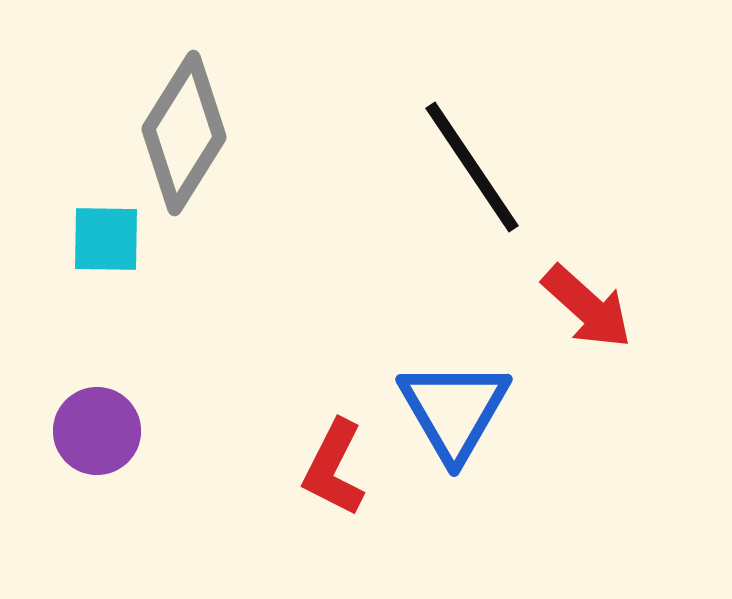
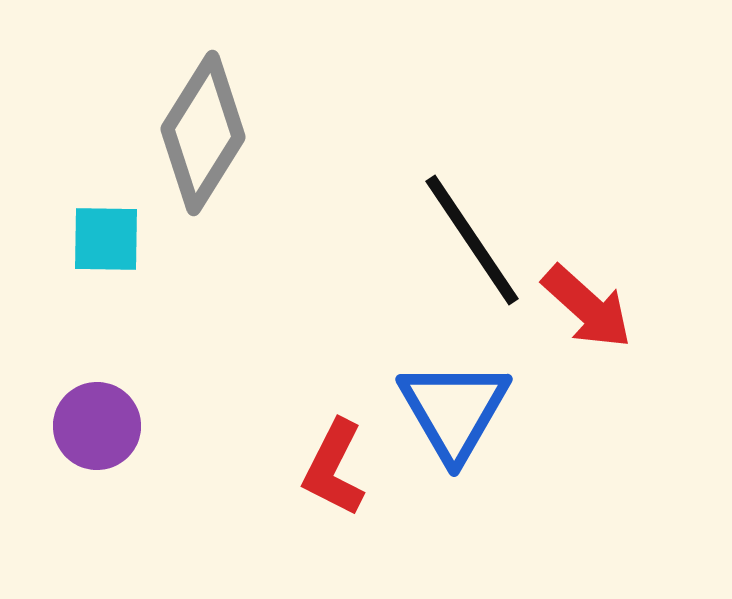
gray diamond: moved 19 px right
black line: moved 73 px down
purple circle: moved 5 px up
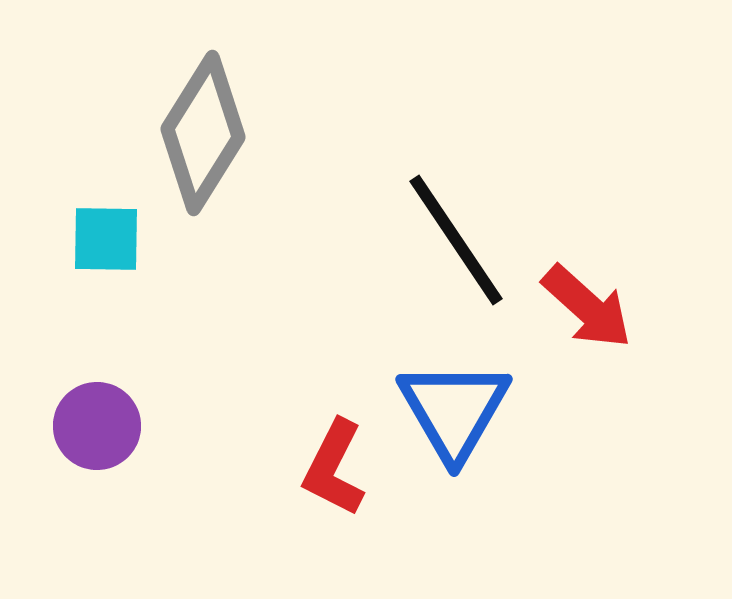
black line: moved 16 px left
